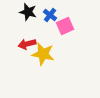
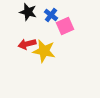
blue cross: moved 1 px right
yellow star: moved 1 px right, 3 px up
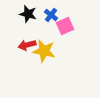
black star: moved 2 px down
red arrow: moved 1 px down
